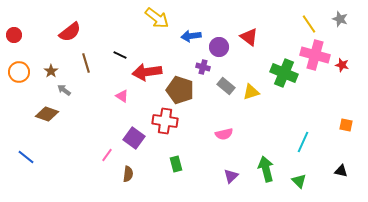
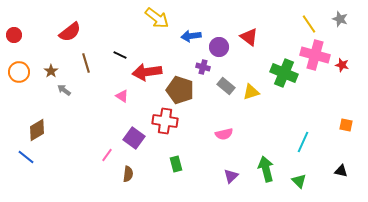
brown diamond: moved 10 px left, 16 px down; rotated 50 degrees counterclockwise
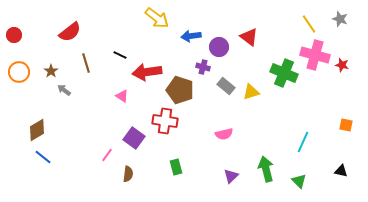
blue line: moved 17 px right
green rectangle: moved 3 px down
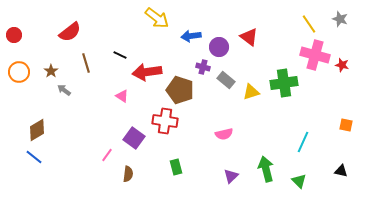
green cross: moved 10 px down; rotated 32 degrees counterclockwise
gray rectangle: moved 6 px up
blue line: moved 9 px left
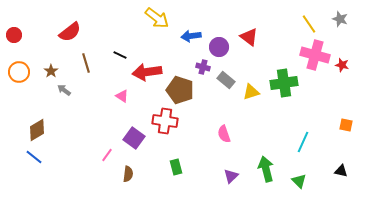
pink semicircle: rotated 84 degrees clockwise
